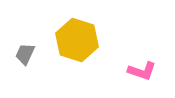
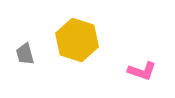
gray trapezoid: rotated 40 degrees counterclockwise
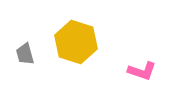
yellow hexagon: moved 1 px left, 2 px down
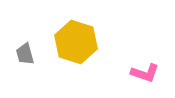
pink L-shape: moved 3 px right, 2 px down
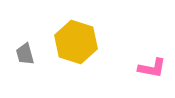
pink L-shape: moved 7 px right, 5 px up; rotated 8 degrees counterclockwise
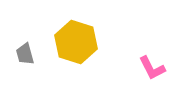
pink L-shape: rotated 52 degrees clockwise
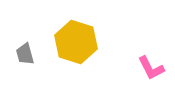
pink L-shape: moved 1 px left
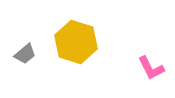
gray trapezoid: rotated 115 degrees counterclockwise
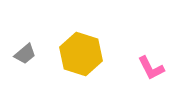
yellow hexagon: moved 5 px right, 12 px down
